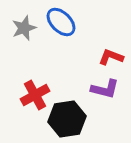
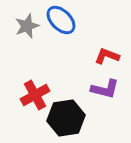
blue ellipse: moved 2 px up
gray star: moved 3 px right, 2 px up
red L-shape: moved 4 px left, 1 px up
black hexagon: moved 1 px left, 1 px up
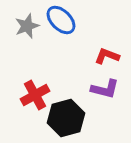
black hexagon: rotated 6 degrees counterclockwise
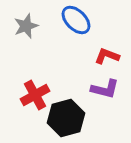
blue ellipse: moved 15 px right
gray star: moved 1 px left
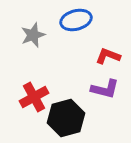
blue ellipse: rotated 60 degrees counterclockwise
gray star: moved 7 px right, 9 px down
red L-shape: moved 1 px right
red cross: moved 1 px left, 2 px down
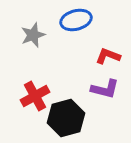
red cross: moved 1 px right, 1 px up
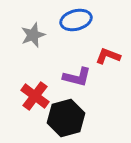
purple L-shape: moved 28 px left, 12 px up
red cross: rotated 24 degrees counterclockwise
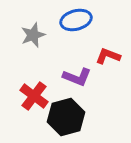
purple L-shape: rotated 8 degrees clockwise
red cross: moved 1 px left
black hexagon: moved 1 px up
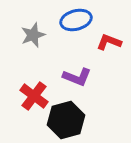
red L-shape: moved 1 px right, 14 px up
black hexagon: moved 3 px down
